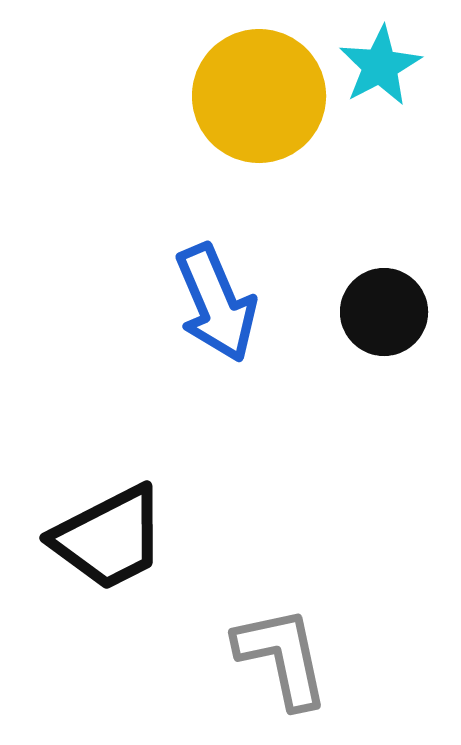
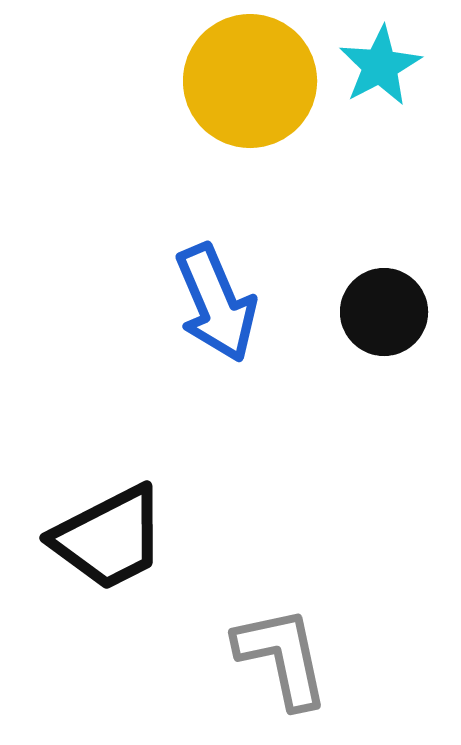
yellow circle: moved 9 px left, 15 px up
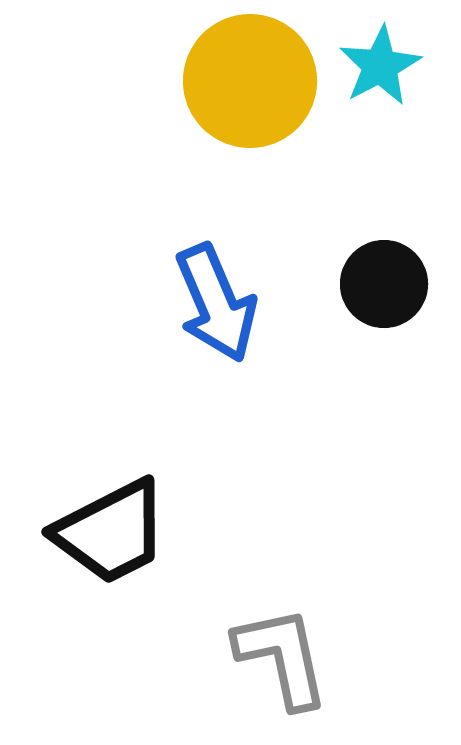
black circle: moved 28 px up
black trapezoid: moved 2 px right, 6 px up
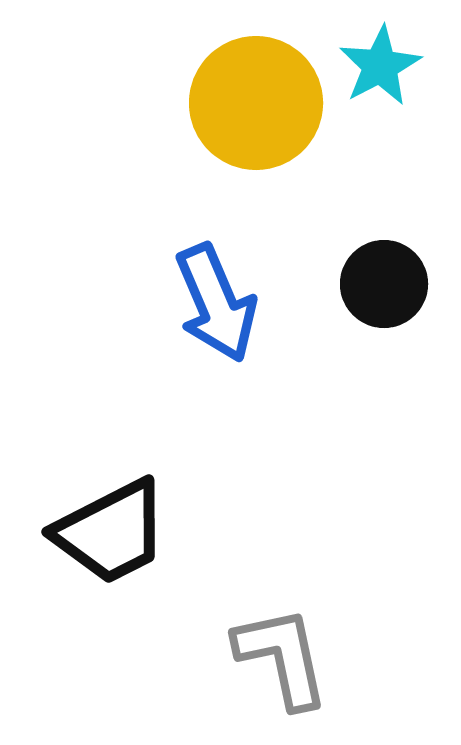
yellow circle: moved 6 px right, 22 px down
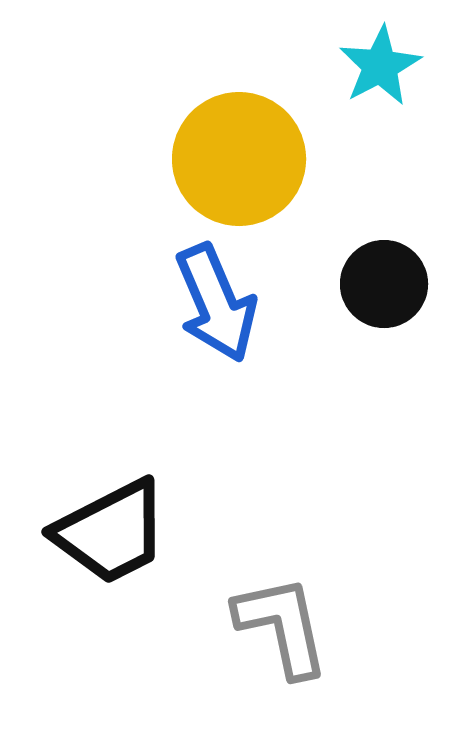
yellow circle: moved 17 px left, 56 px down
gray L-shape: moved 31 px up
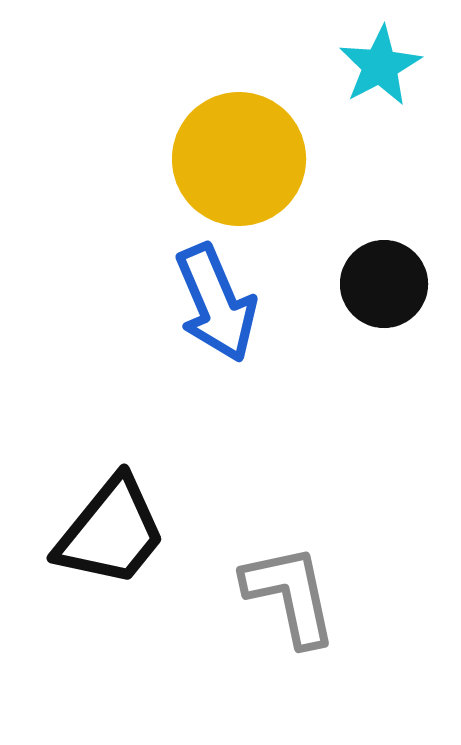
black trapezoid: rotated 24 degrees counterclockwise
gray L-shape: moved 8 px right, 31 px up
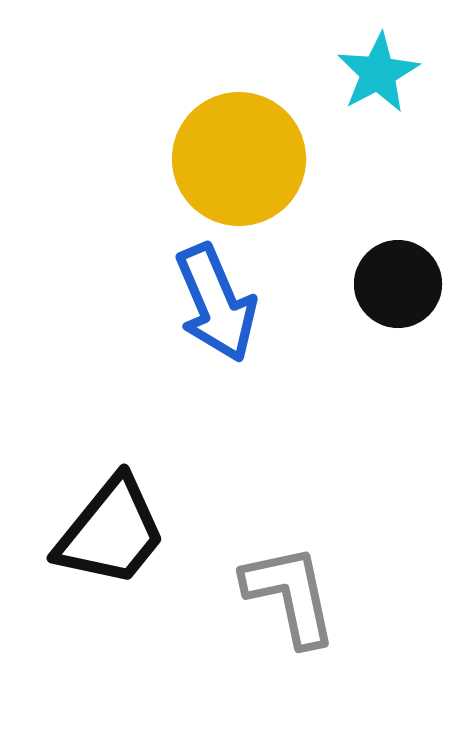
cyan star: moved 2 px left, 7 px down
black circle: moved 14 px right
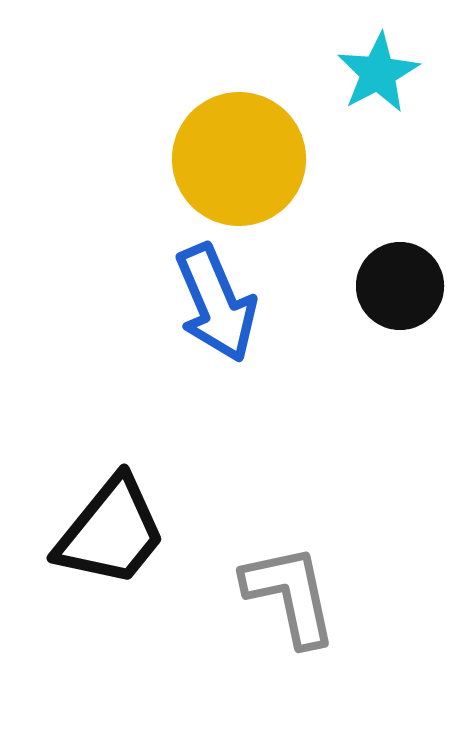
black circle: moved 2 px right, 2 px down
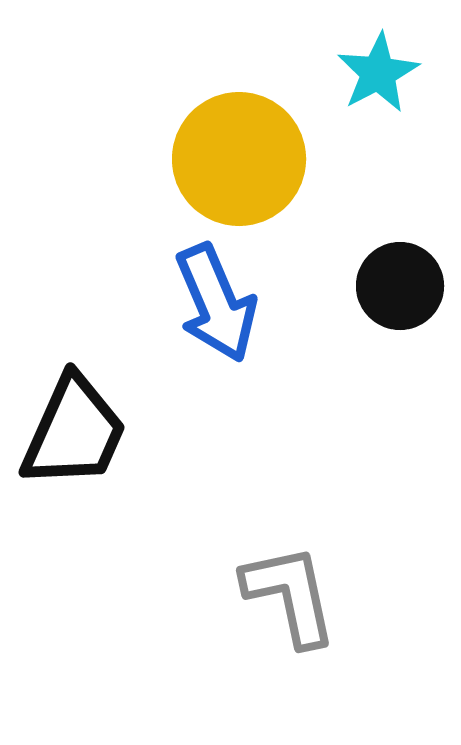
black trapezoid: moved 37 px left, 100 px up; rotated 15 degrees counterclockwise
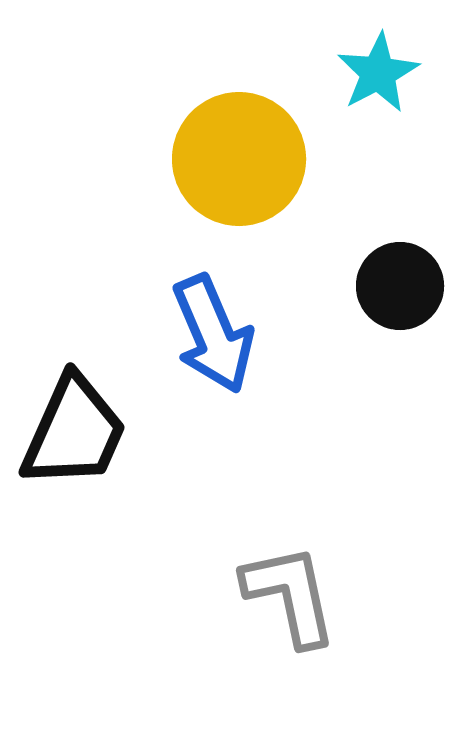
blue arrow: moved 3 px left, 31 px down
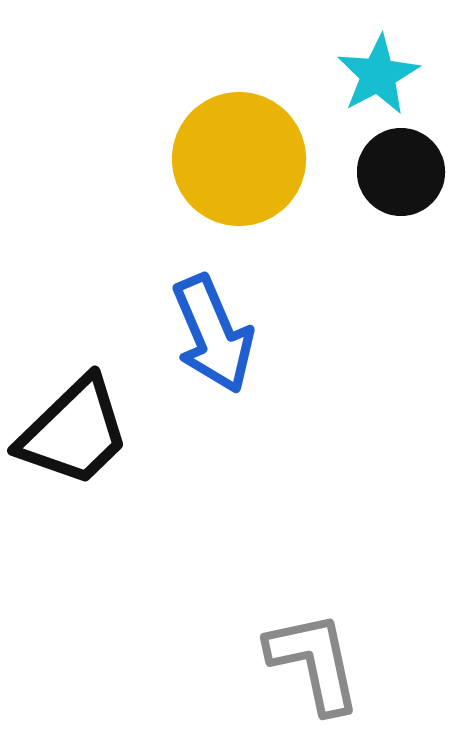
cyan star: moved 2 px down
black circle: moved 1 px right, 114 px up
black trapezoid: rotated 22 degrees clockwise
gray L-shape: moved 24 px right, 67 px down
